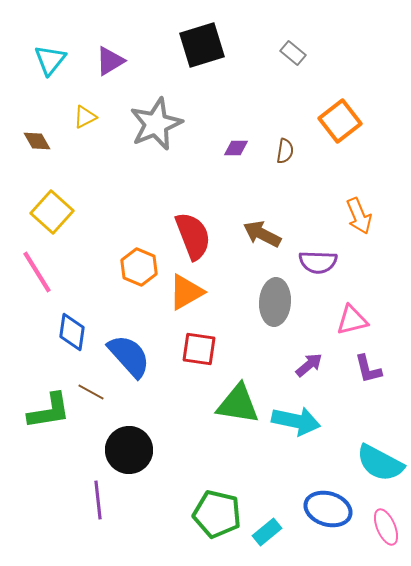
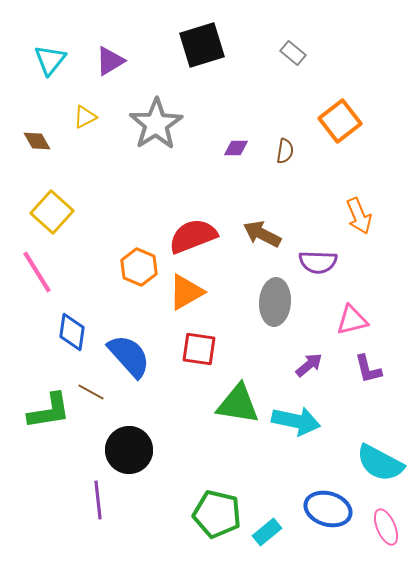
gray star: rotated 10 degrees counterclockwise
red semicircle: rotated 90 degrees counterclockwise
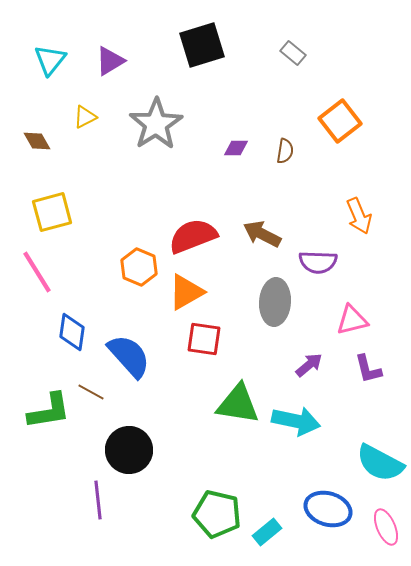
yellow square: rotated 33 degrees clockwise
red square: moved 5 px right, 10 px up
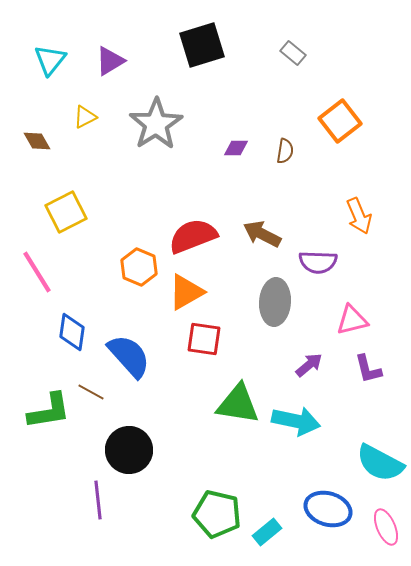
yellow square: moved 14 px right; rotated 12 degrees counterclockwise
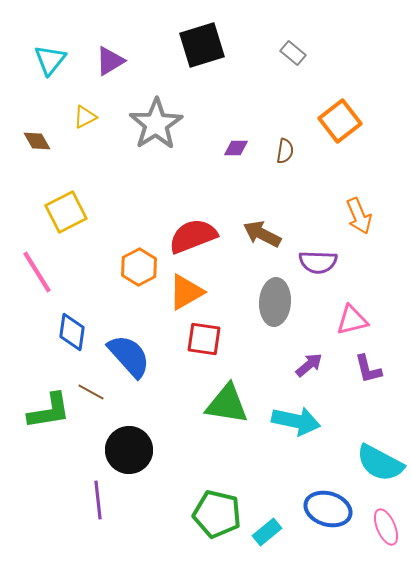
orange hexagon: rotated 9 degrees clockwise
green triangle: moved 11 px left
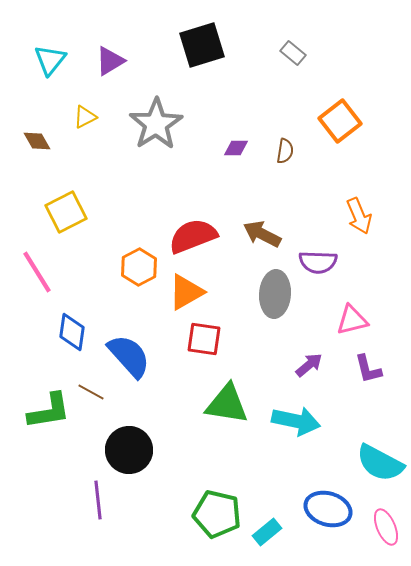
gray ellipse: moved 8 px up
